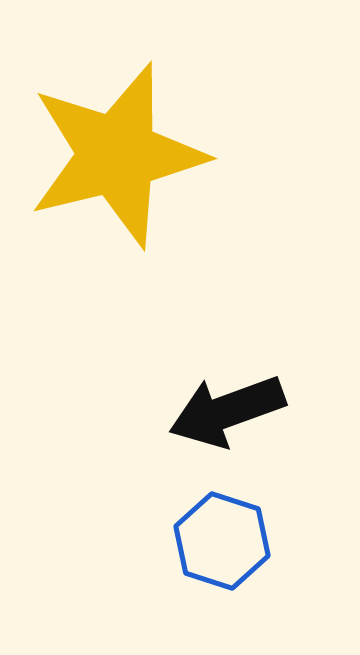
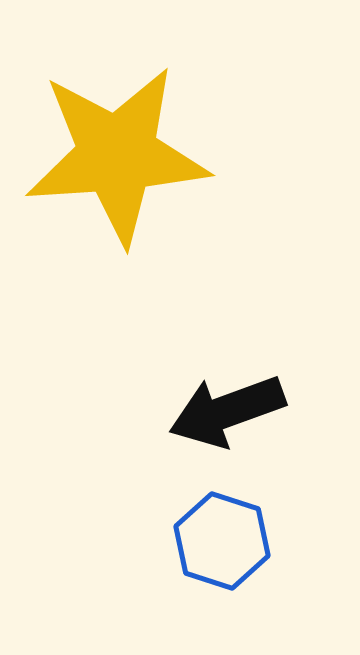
yellow star: rotated 10 degrees clockwise
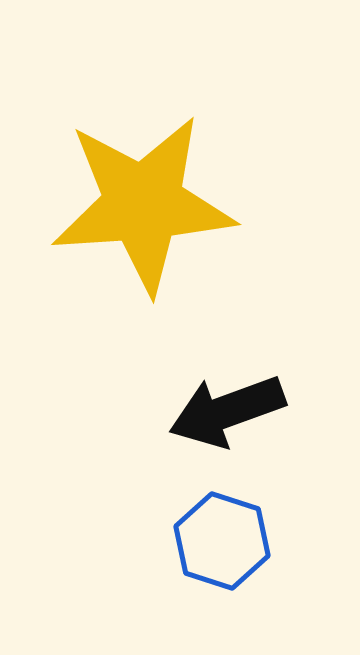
yellow star: moved 26 px right, 49 px down
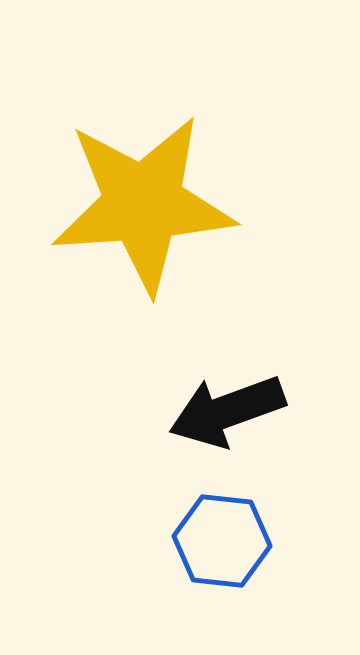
blue hexagon: rotated 12 degrees counterclockwise
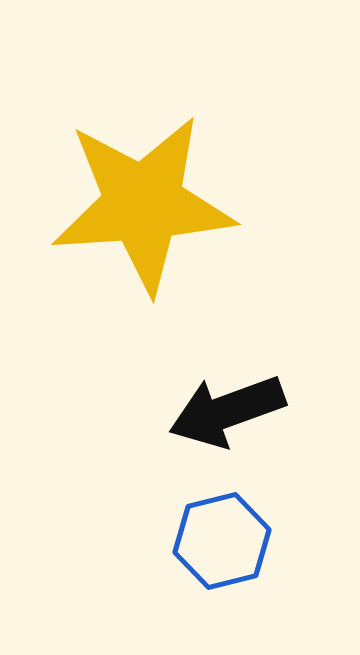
blue hexagon: rotated 20 degrees counterclockwise
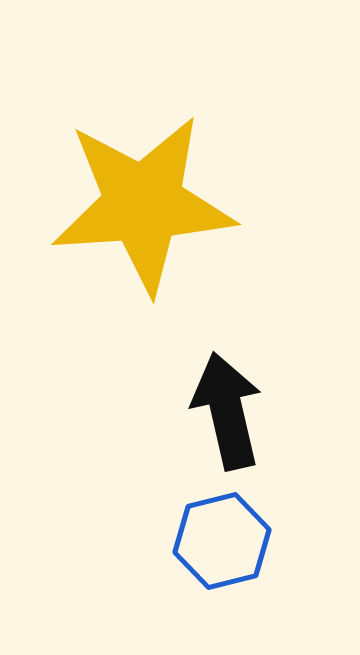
black arrow: rotated 97 degrees clockwise
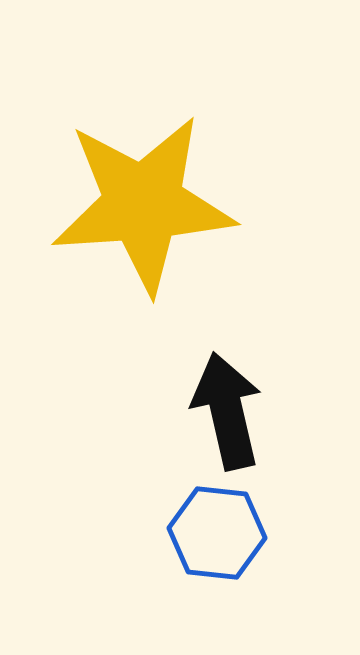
blue hexagon: moved 5 px left, 8 px up; rotated 20 degrees clockwise
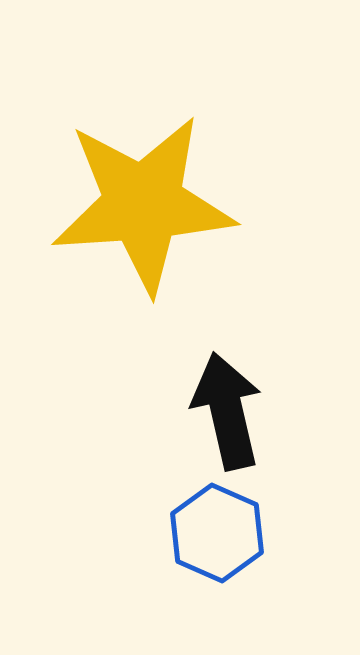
blue hexagon: rotated 18 degrees clockwise
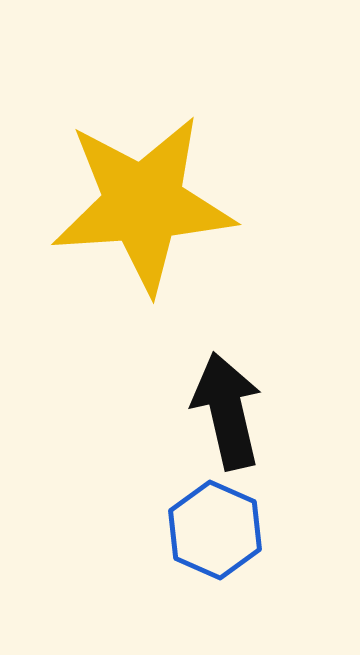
blue hexagon: moved 2 px left, 3 px up
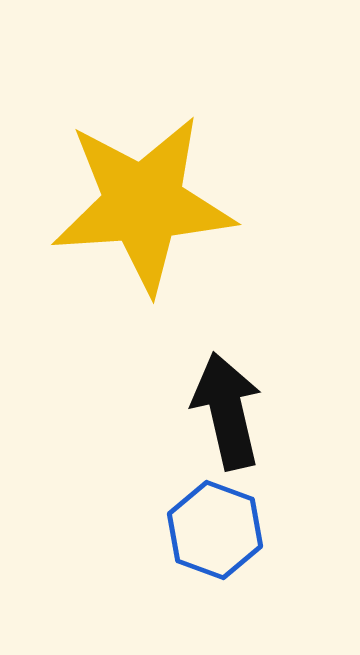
blue hexagon: rotated 4 degrees counterclockwise
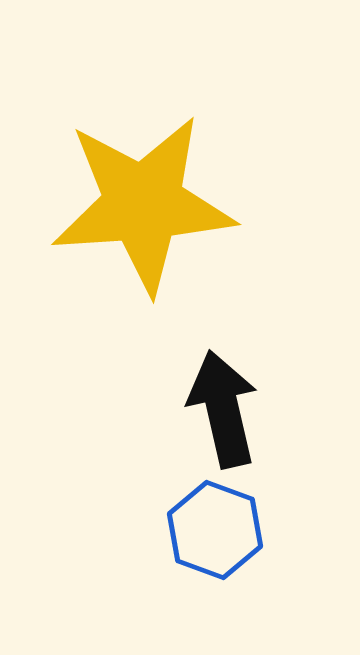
black arrow: moved 4 px left, 2 px up
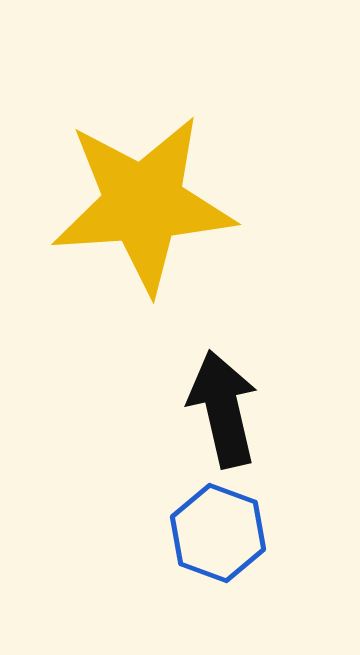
blue hexagon: moved 3 px right, 3 px down
